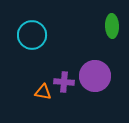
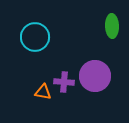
cyan circle: moved 3 px right, 2 px down
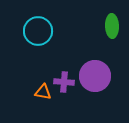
cyan circle: moved 3 px right, 6 px up
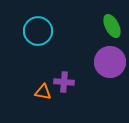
green ellipse: rotated 25 degrees counterclockwise
purple circle: moved 15 px right, 14 px up
